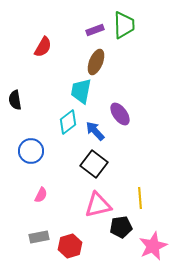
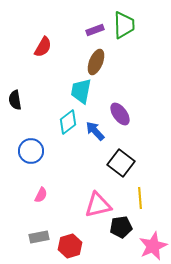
black square: moved 27 px right, 1 px up
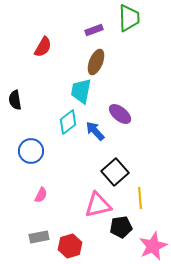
green trapezoid: moved 5 px right, 7 px up
purple rectangle: moved 1 px left
purple ellipse: rotated 15 degrees counterclockwise
black square: moved 6 px left, 9 px down; rotated 12 degrees clockwise
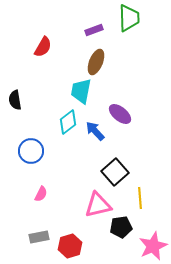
pink semicircle: moved 1 px up
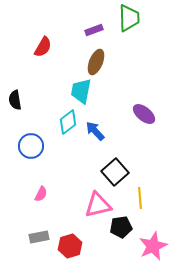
purple ellipse: moved 24 px right
blue circle: moved 5 px up
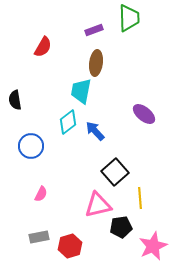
brown ellipse: moved 1 px down; rotated 15 degrees counterclockwise
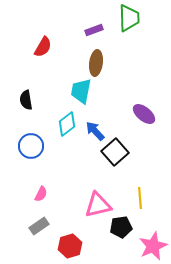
black semicircle: moved 11 px right
cyan diamond: moved 1 px left, 2 px down
black square: moved 20 px up
gray rectangle: moved 11 px up; rotated 24 degrees counterclockwise
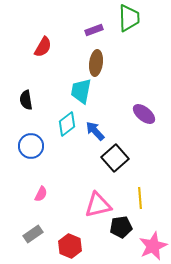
black square: moved 6 px down
gray rectangle: moved 6 px left, 8 px down
red hexagon: rotated 20 degrees counterclockwise
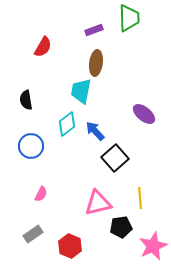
pink triangle: moved 2 px up
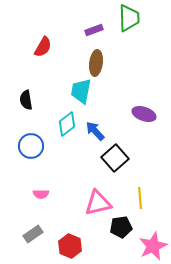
purple ellipse: rotated 20 degrees counterclockwise
pink semicircle: rotated 63 degrees clockwise
